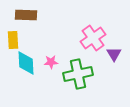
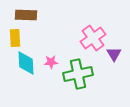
yellow rectangle: moved 2 px right, 2 px up
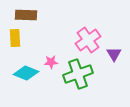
pink cross: moved 5 px left, 2 px down
cyan diamond: moved 10 px down; rotated 65 degrees counterclockwise
green cross: rotated 8 degrees counterclockwise
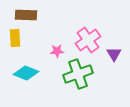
pink star: moved 6 px right, 11 px up
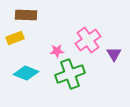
yellow rectangle: rotated 72 degrees clockwise
green cross: moved 8 px left
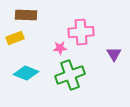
pink cross: moved 7 px left, 8 px up; rotated 30 degrees clockwise
pink star: moved 3 px right, 3 px up
green cross: moved 1 px down
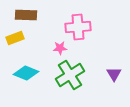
pink cross: moved 3 px left, 5 px up
purple triangle: moved 20 px down
green cross: rotated 12 degrees counterclockwise
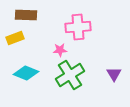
pink star: moved 2 px down
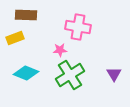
pink cross: rotated 15 degrees clockwise
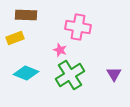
pink star: rotated 24 degrees clockwise
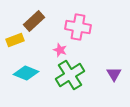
brown rectangle: moved 8 px right, 6 px down; rotated 45 degrees counterclockwise
yellow rectangle: moved 2 px down
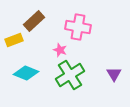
yellow rectangle: moved 1 px left
